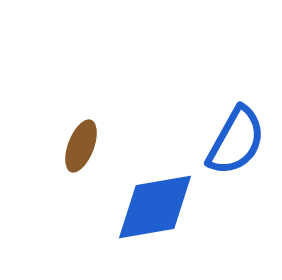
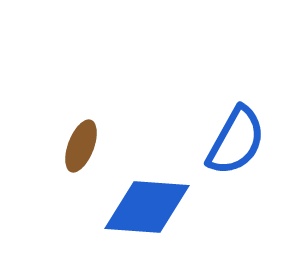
blue diamond: moved 8 px left; rotated 14 degrees clockwise
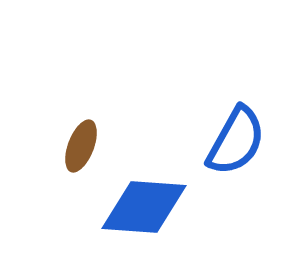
blue diamond: moved 3 px left
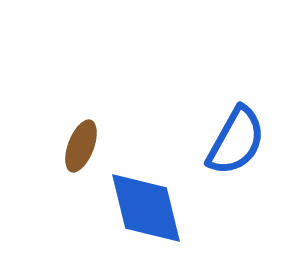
blue diamond: moved 2 px right, 1 px down; rotated 72 degrees clockwise
